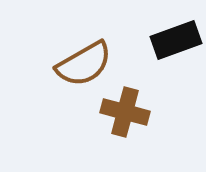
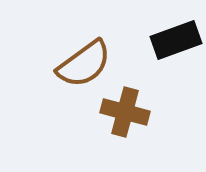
brown semicircle: rotated 6 degrees counterclockwise
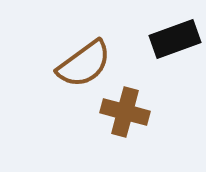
black rectangle: moved 1 px left, 1 px up
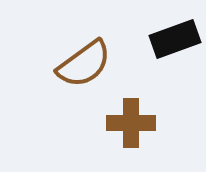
brown cross: moved 6 px right, 11 px down; rotated 15 degrees counterclockwise
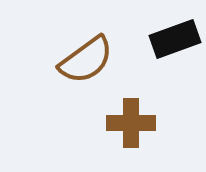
brown semicircle: moved 2 px right, 4 px up
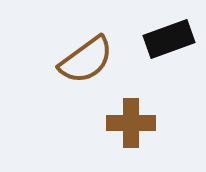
black rectangle: moved 6 px left
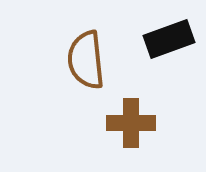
brown semicircle: rotated 120 degrees clockwise
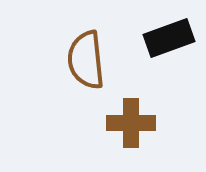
black rectangle: moved 1 px up
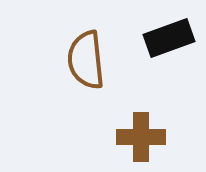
brown cross: moved 10 px right, 14 px down
